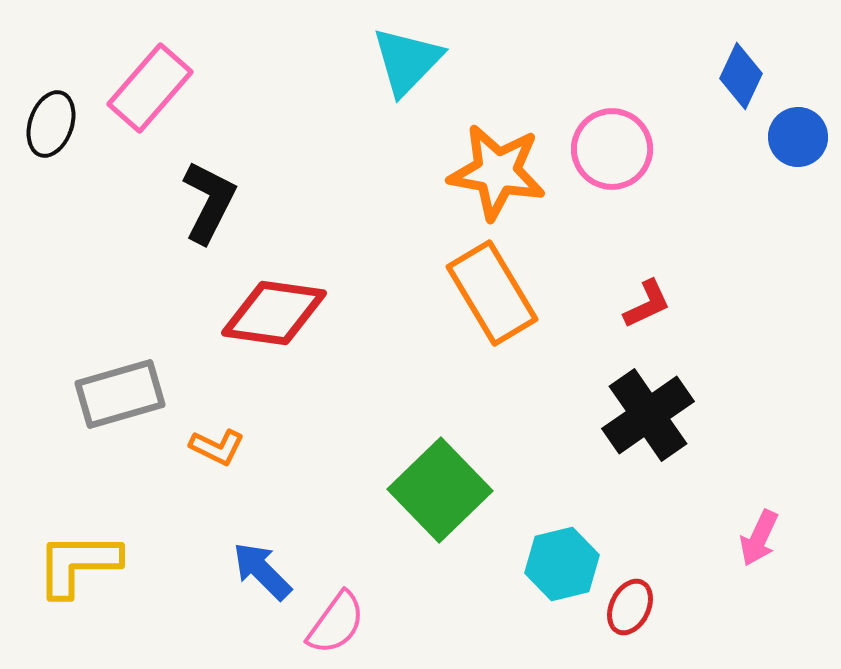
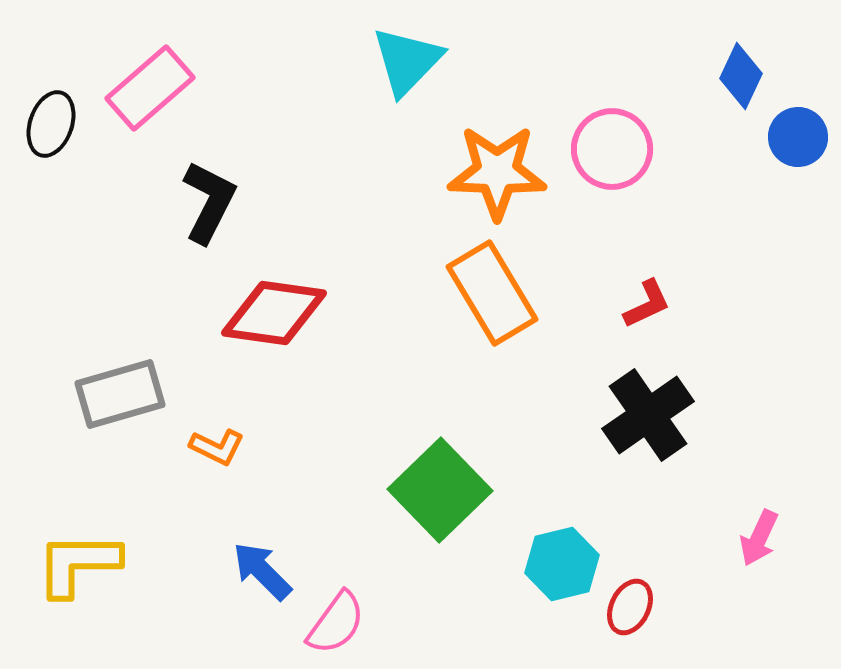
pink rectangle: rotated 8 degrees clockwise
orange star: rotated 8 degrees counterclockwise
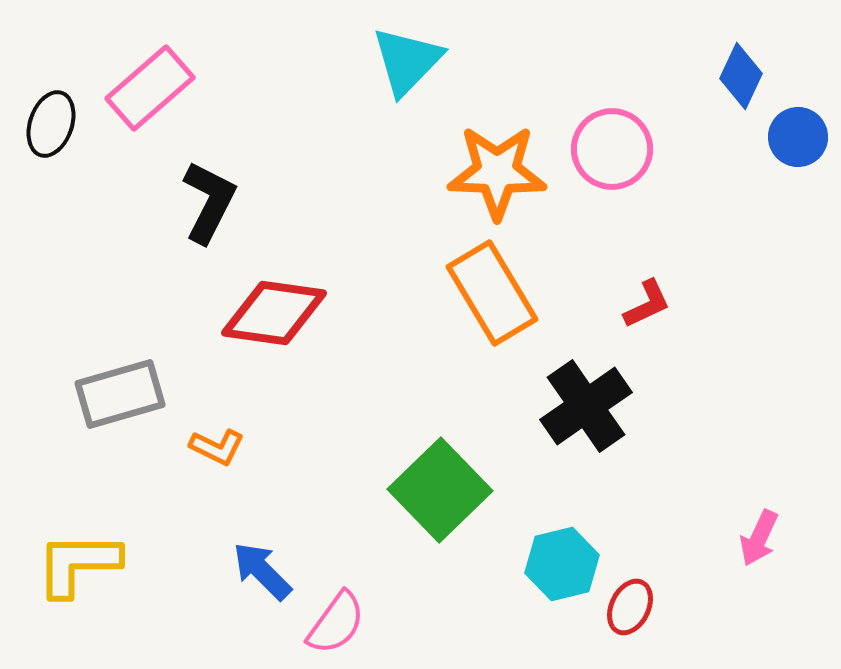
black cross: moved 62 px left, 9 px up
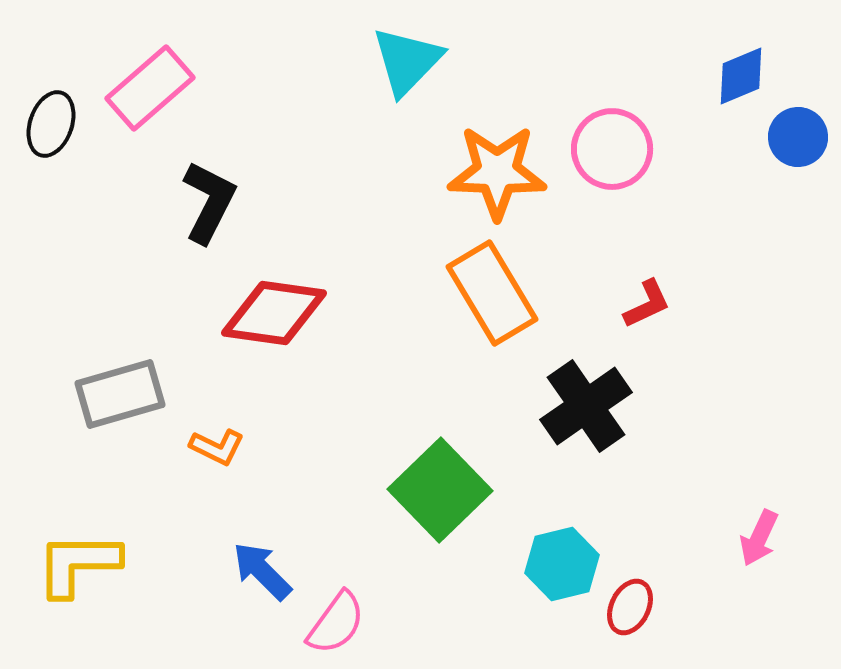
blue diamond: rotated 42 degrees clockwise
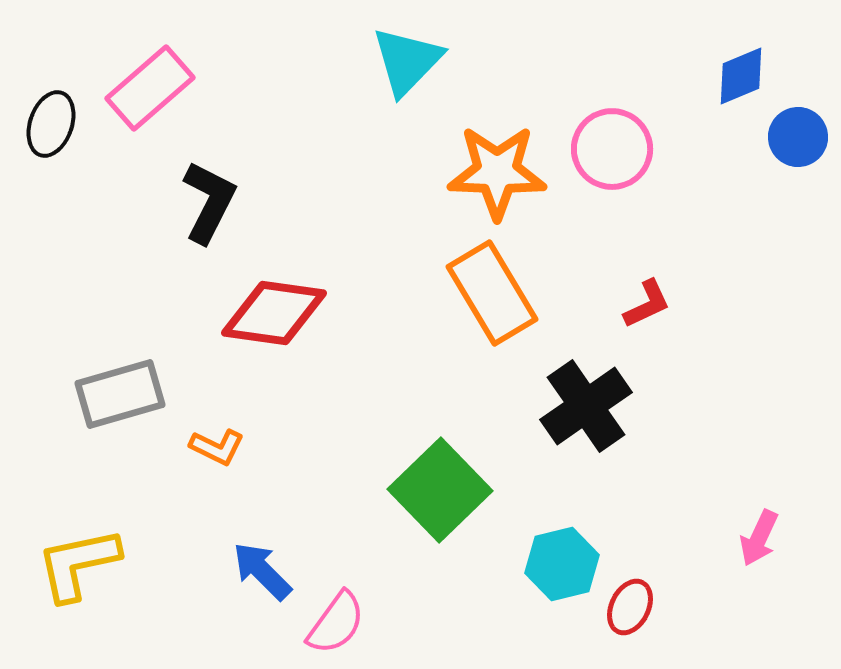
yellow L-shape: rotated 12 degrees counterclockwise
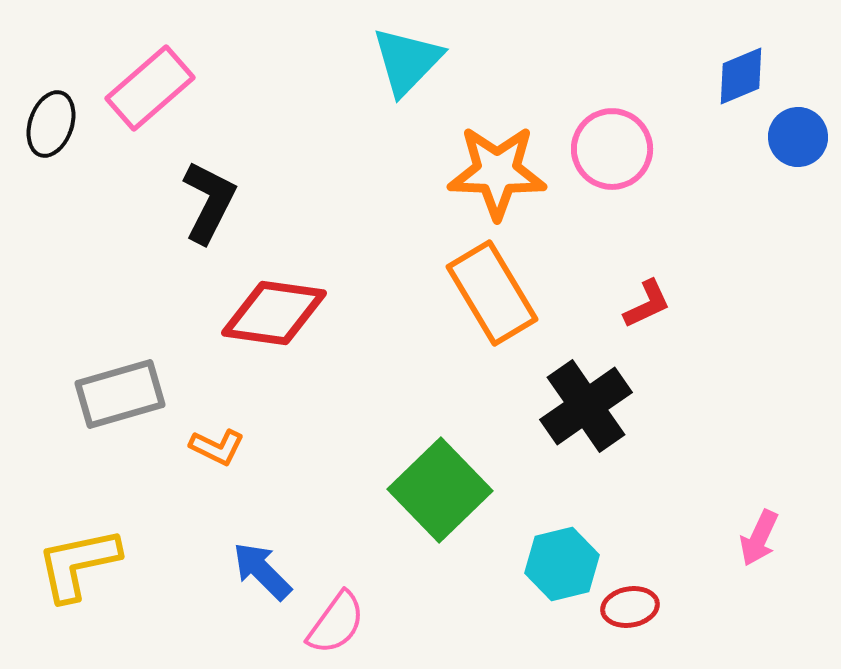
red ellipse: rotated 54 degrees clockwise
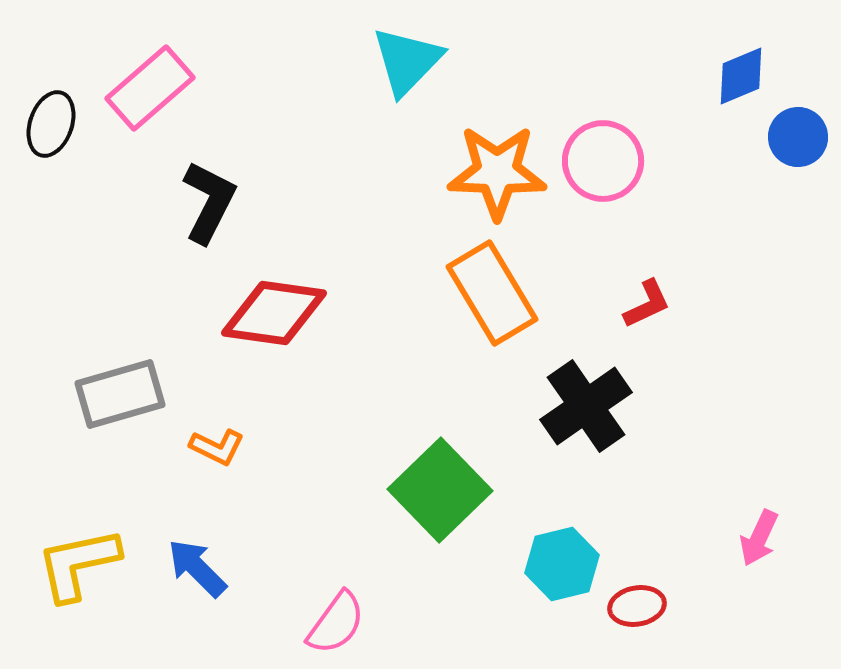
pink circle: moved 9 px left, 12 px down
blue arrow: moved 65 px left, 3 px up
red ellipse: moved 7 px right, 1 px up
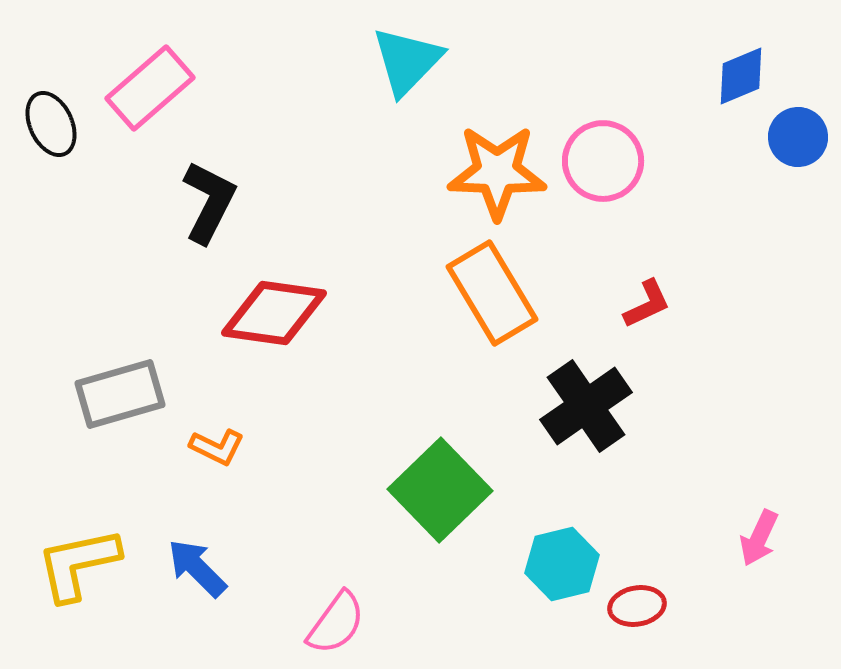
black ellipse: rotated 44 degrees counterclockwise
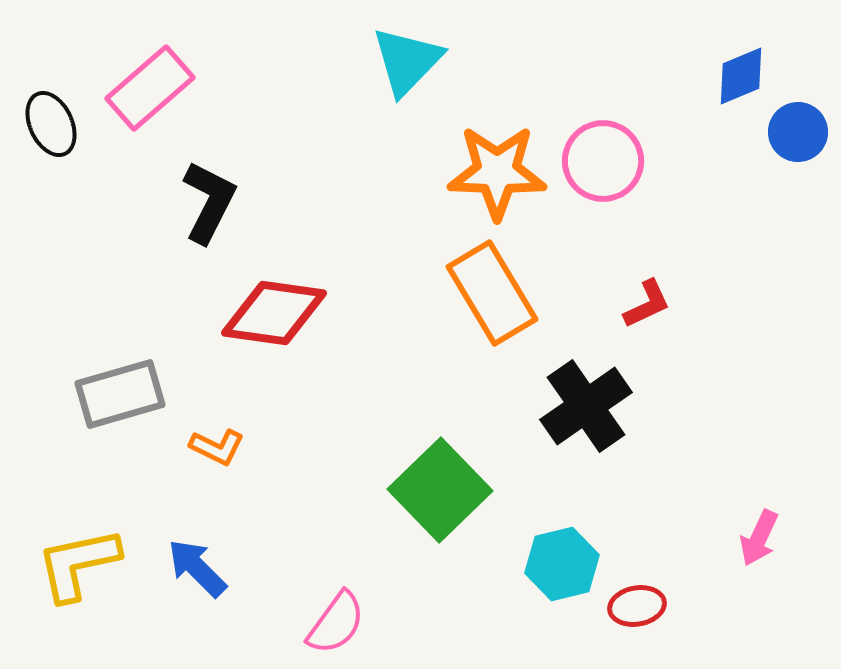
blue circle: moved 5 px up
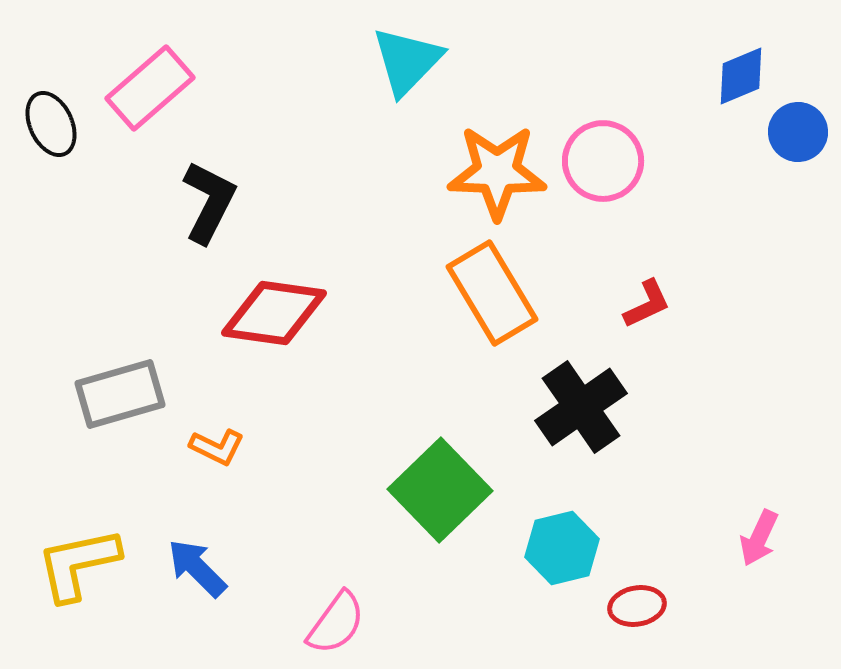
black cross: moved 5 px left, 1 px down
cyan hexagon: moved 16 px up
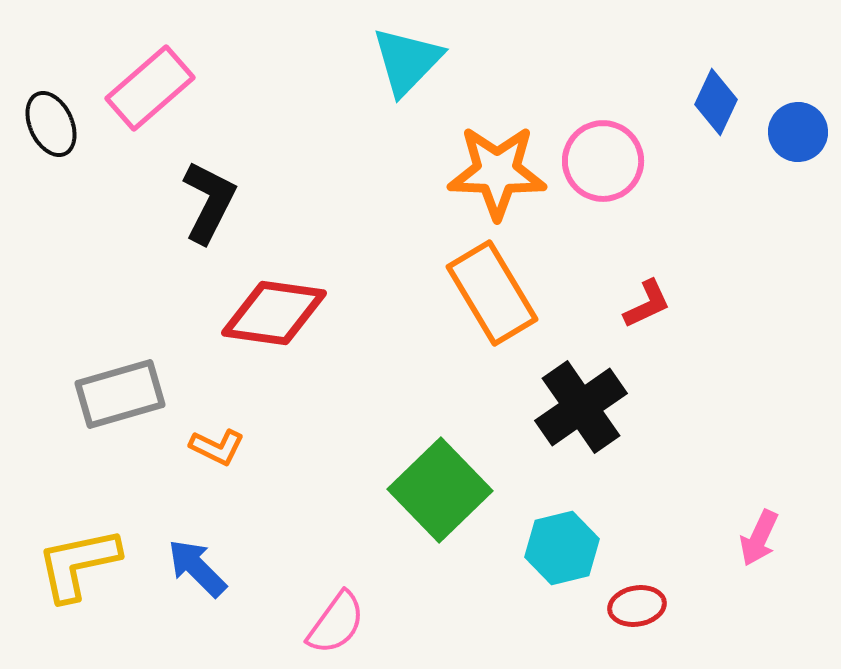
blue diamond: moved 25 px left, 26 px down; rotated 42 degrees counterclockwise
